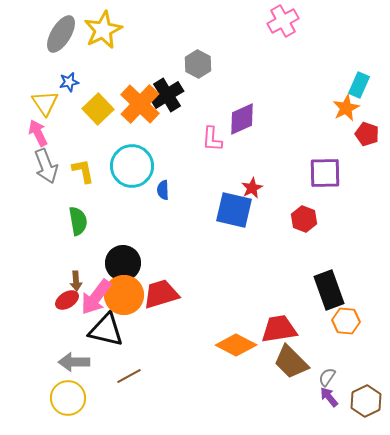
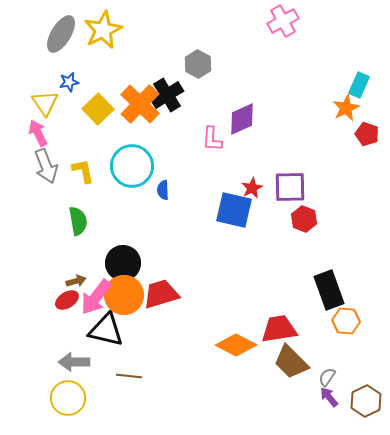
purple square at (325, 173): moved 35 px left, 14 px down
brown arrow at (76, 281): rotated 102 degrees counterclockwise
brown line at (129, 376): rotated 35 degrees clockwise
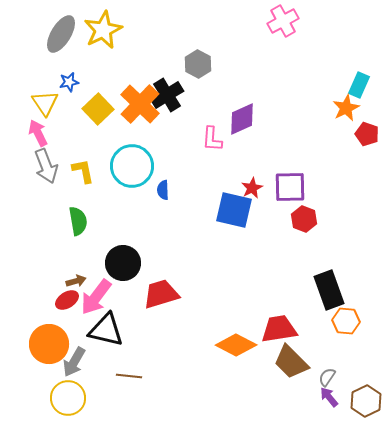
orange circle at (124, 295): moved 75 px left, 49 px down
gray arrow at (74, 362): rotated 60 degrees counterclockwise
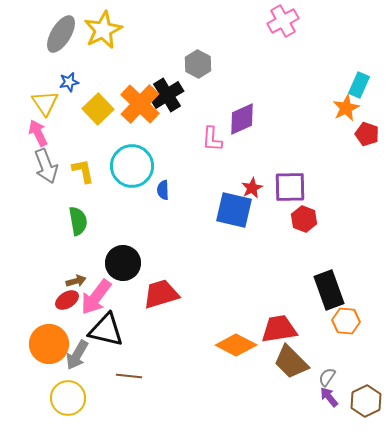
gray arrow at (74, 362): moved 3 px right, 7 px up
